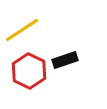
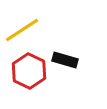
black rectangle: rotated 35 degrees clockwise
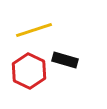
yellow line: moved 12 px right; rotated 15 degrees clockwise
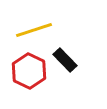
black rectangle: rotated 30 degrees clockwise
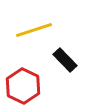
red hexagon: moved 6 px left, 15 px down
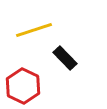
black rectangle: moved 2 px up
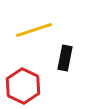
black rectangle: rotated 55 degrees clockwise
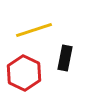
red hexagon: moved 1 px right, 13 px up
